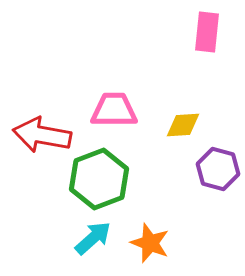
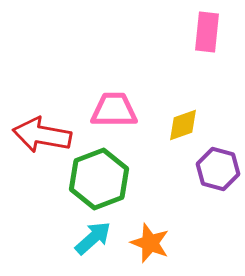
yellow diamond: rotated 15 degrees counterclockwise
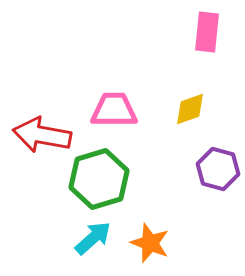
yellow diamond: moved 7 px right, 16 px up
green hexagon: rotated 4 degrees clockwise
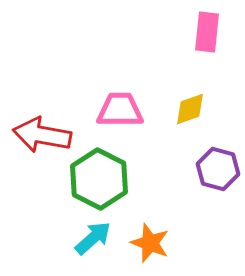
pink trapezoid: moved 6 px right
green hexagon: rotated 16 degrees counterclockwise
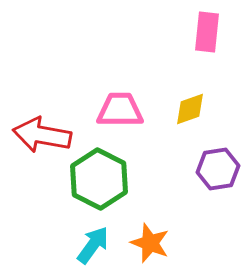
purple hexagon: rotated 24 degrees counterclockwise
cyan arrow: moved 7 px down; rotated 12 degrees counterclockwise
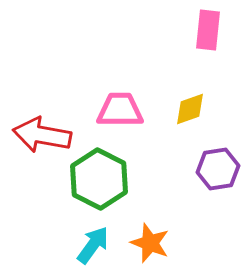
pink rectangle: moved 1 px right, 2 px up
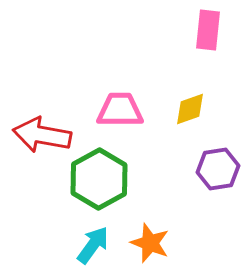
green hexagon: rotated 4 degrees clockwise
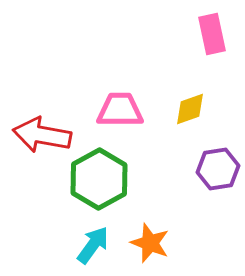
pink rectangle: moved 4 px right, 4 px down; rotated 18 degrees counterclockwise
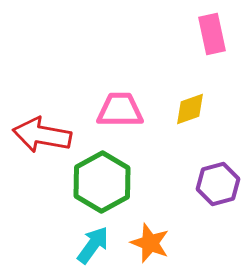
purple hexagon: moved 15 px down; rotated 6 degrees counterclockwise
green hexagon: moved 3 px right, 3 px down
